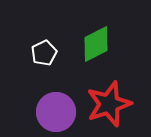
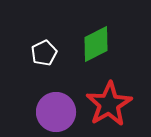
red star: rotated 12 degrees counterclockwise
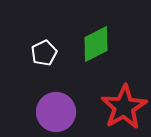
red star: moved 15 px right, 3 px down
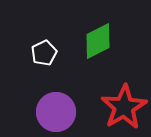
green diamond: moved 2 px right, 3 px up
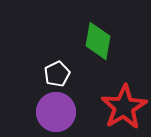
green diamond: rotated 54 degrees counterclockwise
white pentagon: moved 13 px right, 21 px down
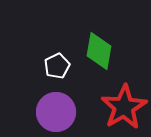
green diamond: moved 1 px right, 10 px down
white pentagon: moved 8 px up
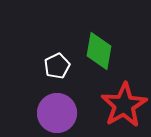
red star: moved 2 px up
purple circle: moved 1 px right, 1 px down
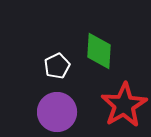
green diamond: rotated 6 degrees counterclockwise
purple circle: moved 1 px up
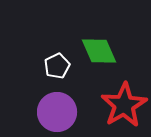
green diamond: rotated 27 degrees counterclockwise
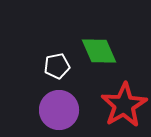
white pentagon: rotated 15 degrees clockwise
purple circle: moved 2 px right, 2 px up
